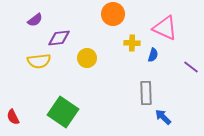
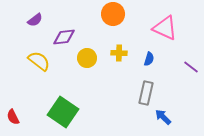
purple diamond: moved 5 px right, 1 px up
yellow cross: moved 13 px left, 10 px down
blue semicircle: moved 4 px left, 4 px down
yellow semicircle: rotated 135 degrees counterclockwise
gray rectangle: rotated 15 degrees clockwise
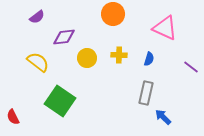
purple semicircle: moved 2 px right, 3 px up
yellow cross: moved 2 px down
yellow semicircle: moved 1 px left, 1 px down
green square: moved 3 px left, 11 px up
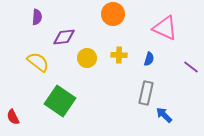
purple semicircle: rotated 49 degrees counterclockwise
blue arrow: moved 1 px right, 2 px up
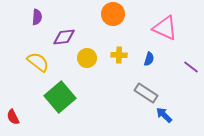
gray rectangle: rotated 70 degrees counterclockwise
green square: moved 4 px up; rotated 16 degrees clockwise
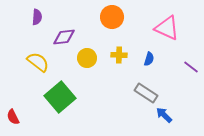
orange circle: moved 1 px left, 3 px down
pink triangle: moved 2 px right
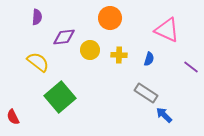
orange circle: moved 2 px left, 1 px down
pink triangle: moved 2 px down
yellow circle: moved 3 px right, 8 px up
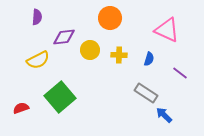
yellow semicircle: moved 2 px up; rotated 115 degrees clockwise
purple line: moved 11 px left, 6 px down
red semicircle: moved 8 px right, 9 px up; rotated 98 degrees clockwise
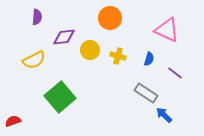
yellow cross: moved 1 px left, 1 px down; rotated 14 degrees clockwise
yellow semicircle: moved 4 px left
purple line: moved 5 px left
red semicircle: moved 8 px left, 13 px down
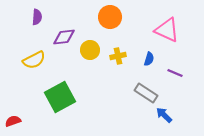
orange circle: moved 1 px up
yellow cross: rotated 28 degrees counterclockwise
purple line: rotated 14 degrees counterclockwise
green square: rotated 12 degrees clockwise
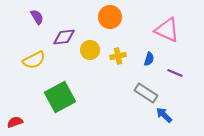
purple semicircle: rotated 35 degrees counterclockwise
red semicircle: moved 2 px right, 1 px down
